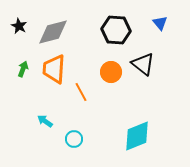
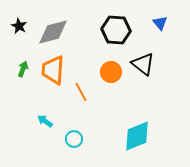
orange trapezoid: moved 1 px left, 1 px down
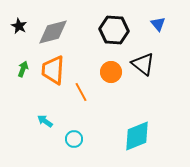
blue triangle: moved 2 px left, 1 px down
black hexagon: moved 2 px left
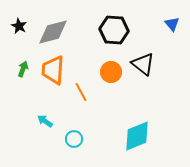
blue triangle: moved 14 px right
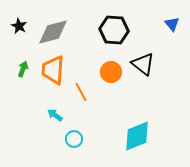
cyan arrow: moved 10 px right, 6 px up
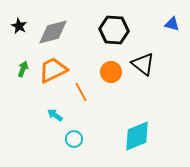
blue triangle: rotated 35 degrees counterclockwise
orange trapezoid: rotated 60 degrees clockwise
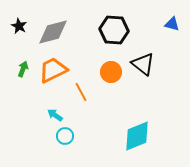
cyan circle: moved 9 px left, 3 px up
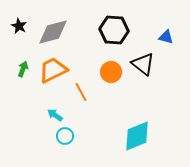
blue triangle: moved 6 px left, 13 px down
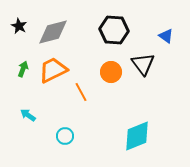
blue triangle: moved 1 px up; rotated 21 degrees clockwise
black triangle: rotated 15 degrees clockwise
cyan arrow: moved 27 px left
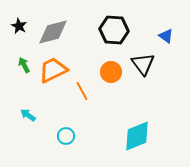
green arrow: moved 1 px right, 4 px up; rotated 49 degrees counterclockwise
orange line: moved 1 px right, 1 px up
cyan circle: moved 1 px right
